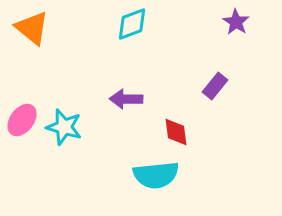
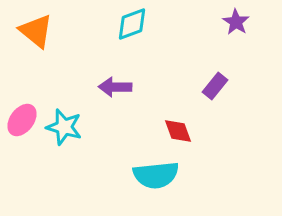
orange triangle: moved 4 px right, 3 px down
purple arrow: moved 11 px left, 12 px up
red diamond: moved 2 px right, 1 px up; rotated 12 degrees counterclockwise
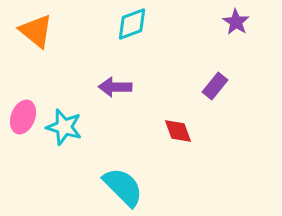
pink ellipse: moved 1 px right, 3 px up; rotated 16 degrees counterclockwise
cyan semicircle: moved 33 px left, 12 px down; rotated 129 degrees counterclockwise
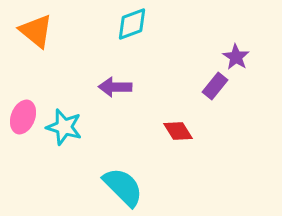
purple star: moved 35 px down
red diamond: rotated 12 degrees counterclockwise
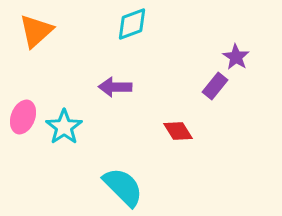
orange triangle: rotated 39 degrees clockwise
cyan star: rotated 21 degrees clockwise
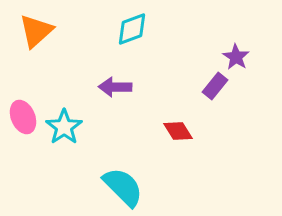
cyan diamond: moved 5 px down
pink ellipse: rotated 44 degrees counterclockwise
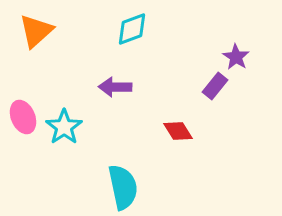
cyan semicircle: rotated 33 degrees clockwise
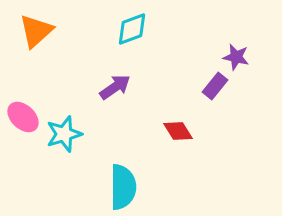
purple star: rotated 20 degrees counterclockwise
purple arrow: rotated 144 degrees clockwise
pink ellipse: rotated 24 degrees counterclockwise
cyan star: moved 7 px down; rotated 18 degrees clockwise
cyan semicircle: rotated 12 degrees clockwise
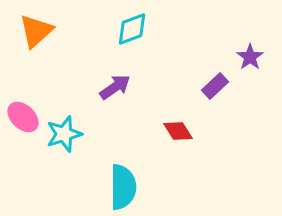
purple star: moved 14 px right; rotated 24 degrees clockwise
purple rectangle: rotated 8 degrees clockwise
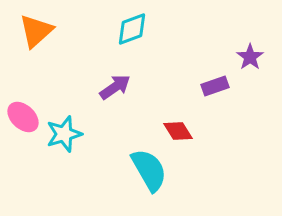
purple rectangle: rotated 24 degrees clockwise
cyan semicircle: moved 26 px right, 17 px up; rotated 30 degrees counterclockwise
